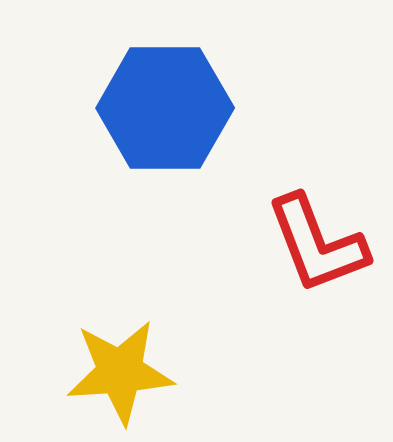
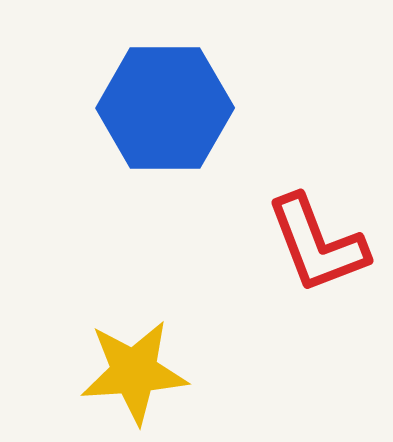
yellow star: moved 14 px right
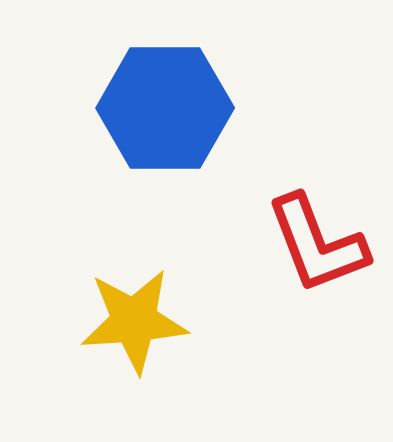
yellow star: moved 51 px up
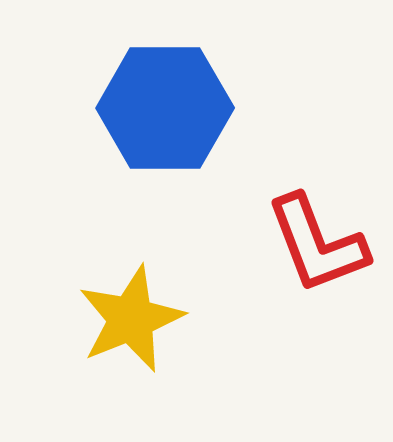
yellow star: moved 3 px left, 2 px up; rotated 18 degrees counterclockwise
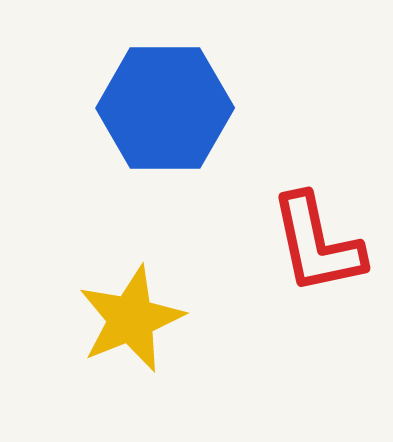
red L-shape: rotated 9 degrees clockwise
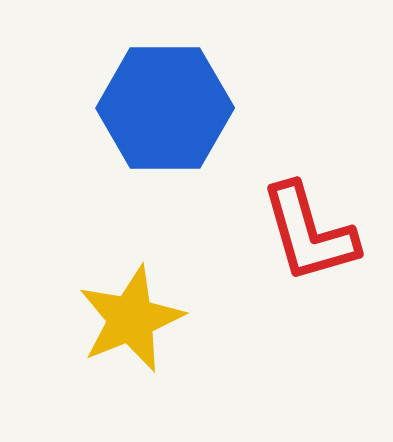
red L-shape: moved 8 px left, 11 px up; rotated 4 degrees counterclockwise
